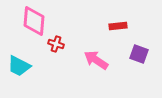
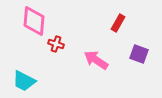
red rectangle: moved 3 px up; rotated 54 degrees counterclockwise
cyan trapezoid: moved 5 px right, 15 px down
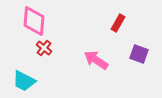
red cross: moved 12 px left, 4 px down; rotated 21 degrees clockwise
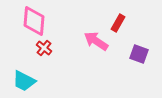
pink arrow: moved 19 px up
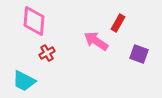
red cross: moved 3 px right, 5 px down; rotated 21 degrees clockwise
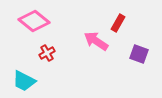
pink diamond: rotated 56 degrees counterclockwise
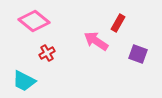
purple square: moved 1 px left
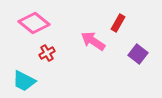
pink diamond: moved 2 px down
pink arrow: moved 3 px left
purple square: rotated 18 degrees clockwise
